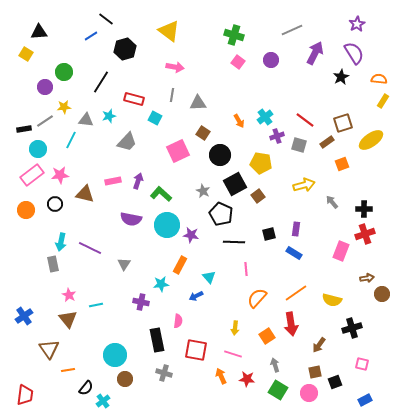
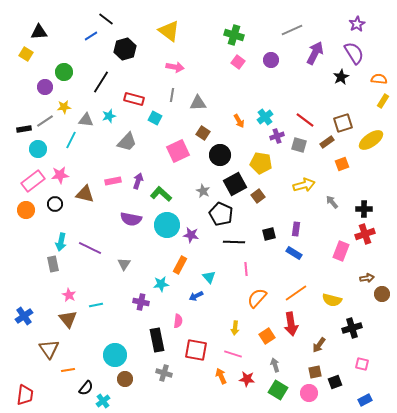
pink rectangle at (32, 175): moved 1 px right, 6 px down
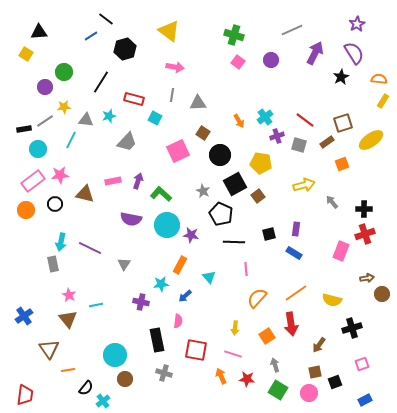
blue arrow at (196, 296): moved 11 px left; rotated 16 degrees counterclockwise
pink square at (362, 364): rotated 32 degrees counterclockwise
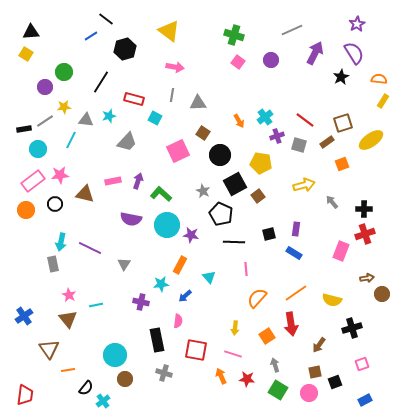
black triangle at (39, 32): moved 8 px left
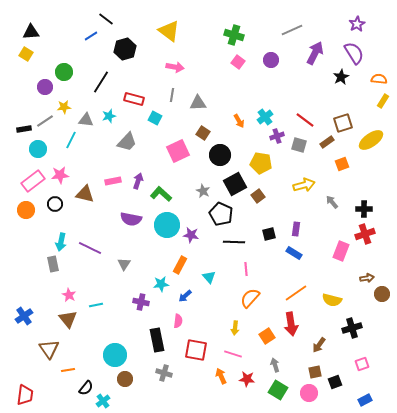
orange semicircle at (257, 298): moved 7 px left
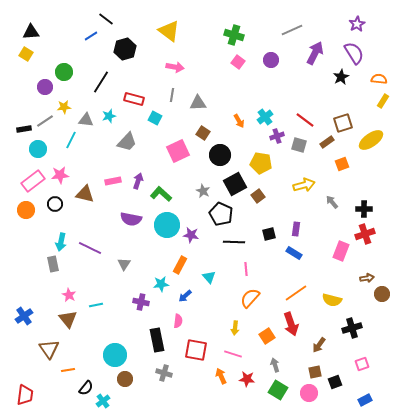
red arrow at (291, 324): rotated 10 degrees counterclockwise
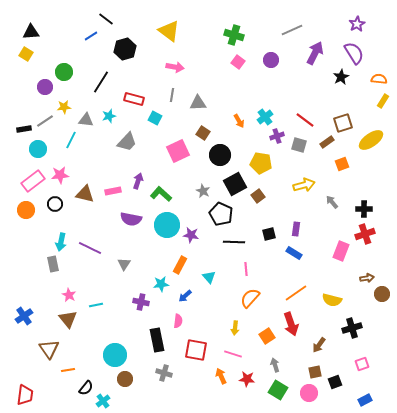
pink rectangle at (113, 181): moved 10 px down
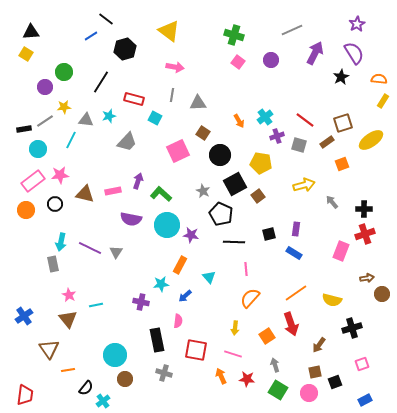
gray triangle at (124, 264): moved 8 px left, 12 px up
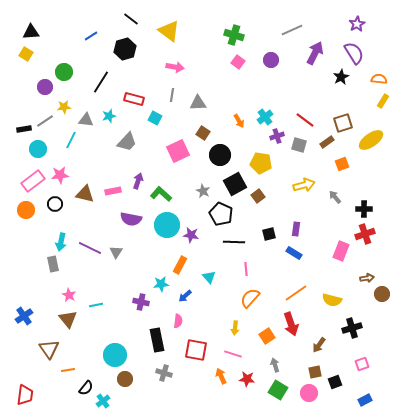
black line at (106, 19): moved 25 px right
gray arrow at (332, 202): moved 3 px right, 5 px up
